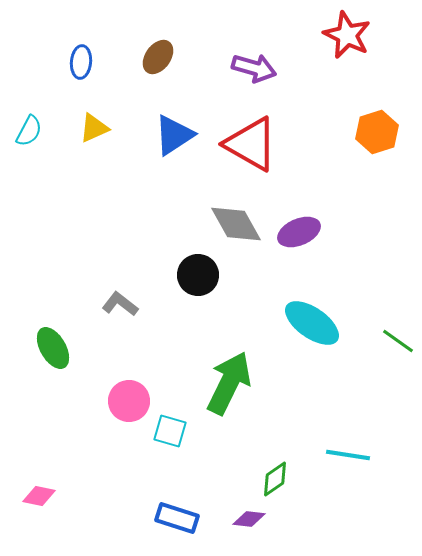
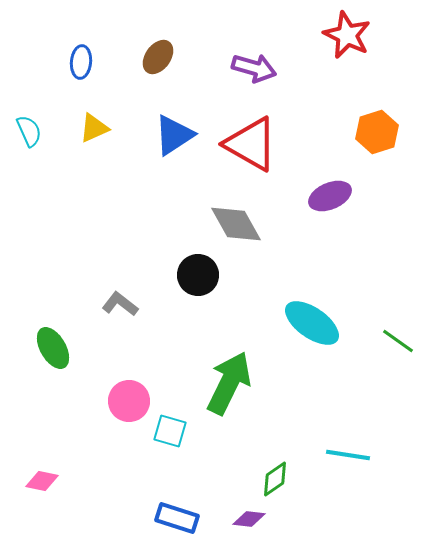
cyan semicircle: rotated 52 degrees counterclockwise
purple ellipse: moved 31 px right, 36 px up
pink diamond: moved 3 px right, 15 px up
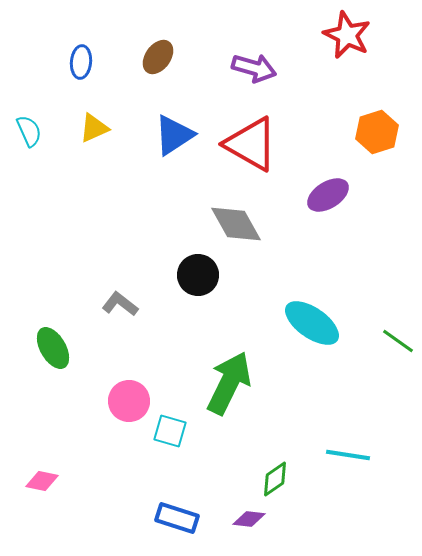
purple ellipse: moved 2 px left, 1 px up; rotated 9 degrees counterclockwise
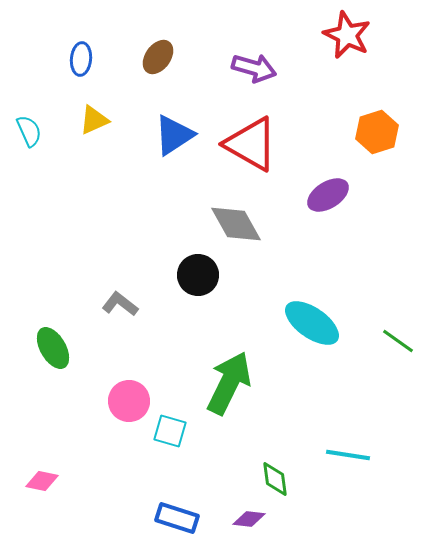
blue ellipse: moved 3 px up
yellow triangle: moved 8 px up
green diamond: rotated 63 degrees counterclockwise
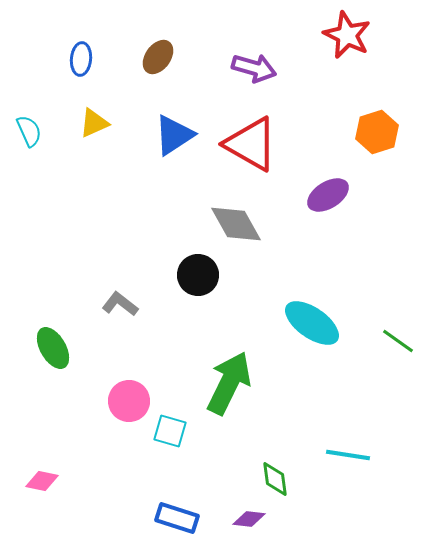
yellow triangle: moved 3 px down
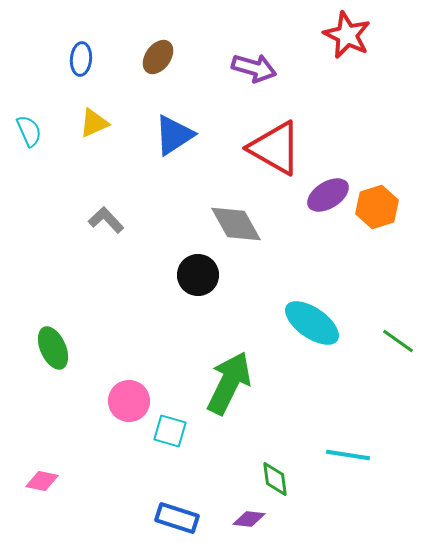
orange hexagon: moved 75 px down
red triangle: moved 24 px right, 4 px down
gray L-shape: moved 14 px left, 84 px up; rotated 9 degrees clockwise
green ellipse: rotated 6 degrees clockwise
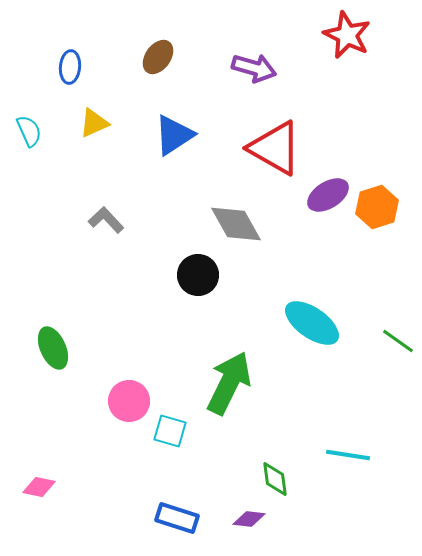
blue ellipse: moved 11 px left, 8 px down
pink diamond: moved 3 px left, 6 px down
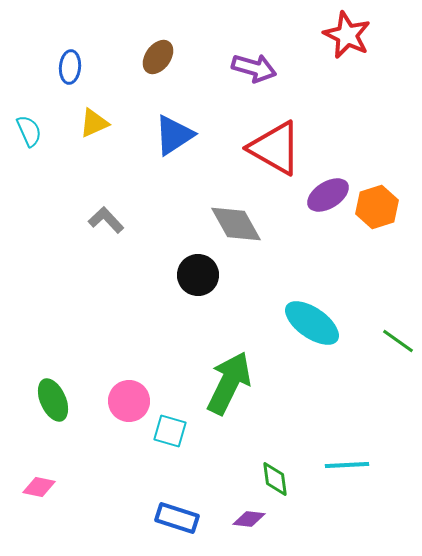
green ellipse: moved 52 px down
cyan line: moved 1 px left, 10 px down; rotated 12 degrees counterclockwise
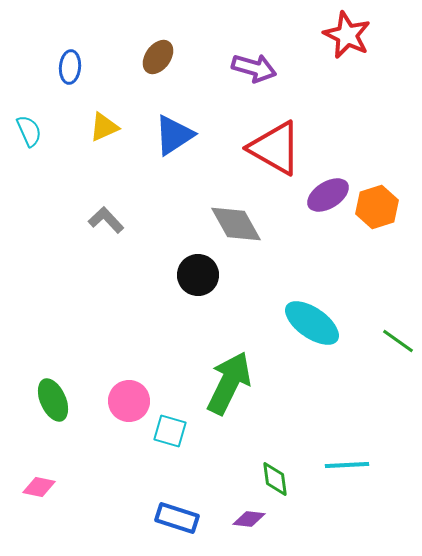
yellow triangle: moved 10 px right, 4 px down
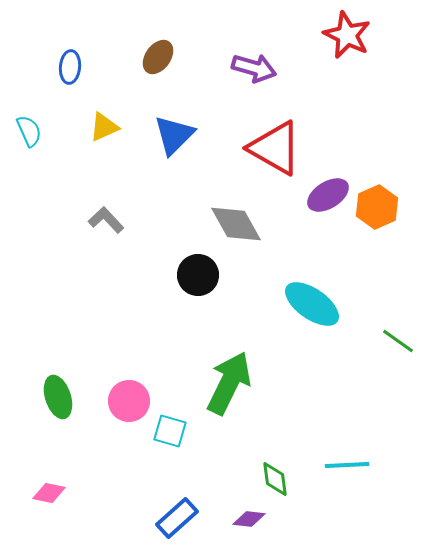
blue triangle: rotated 12 degrees counterclockwise
orange hexagon: rotated 6 degrees counterclockwise
cyan ellipse: moved 19 px up
green ellipse: moved 5 px right, 3 px up; rotated 6 degrees clockwise
pink diamond: moved 10 px right, 6 px down
blue rectangle: rotated 60 degrees counterclockwise
